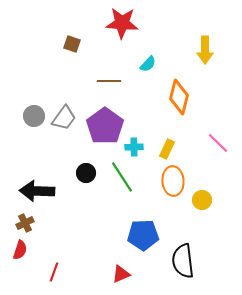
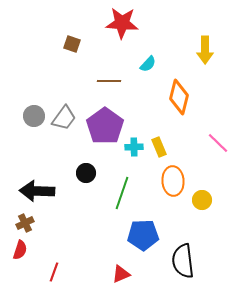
yellow rectangle: moved 8 px left, 2 px up; rotated 48 degrees counterclockwise
green line: moved 16 px down; rotated 52 degrees clockwise
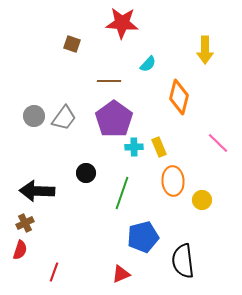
purple pentagon: moved 9 px right, 7 px up
blue pentagon: moved 2 px down; rotated 12 degrees counterclockwise
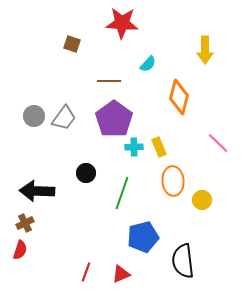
red line: moved 32 px right
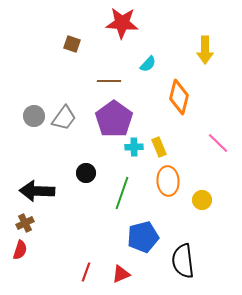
orange ellipse: moved 5 px left
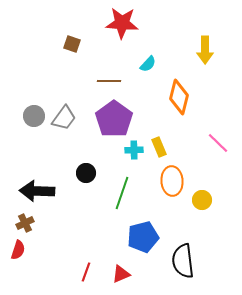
cyan cross: moved 3 px down
orange ellipse: moved 4 px right
red semicircle: moved 2 px left
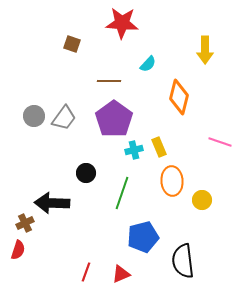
pink line: moved 2 px right, 1 px up; rotated 25 degrees counterclockwise
cyan cross: rotated 12 degrees counterclockwise
black arrow: moved 15 px right, 12 px down
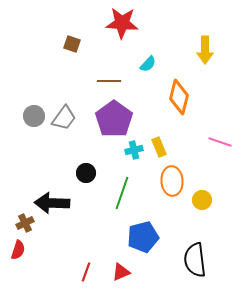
black semicircle: moved 12 px right, 1 px up
red triangle: moved 2 px up
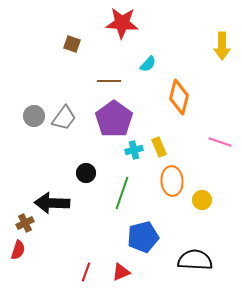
yellow arrow: moved 17 px right, 4 px up
black semicircle: rotated 100 degrees clockwise
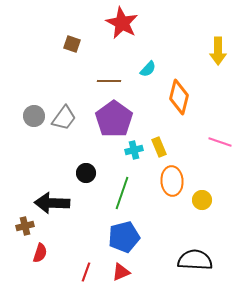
red star: rotated 24 degrees clockwise
yellow arrow: moved 4 px left, 5 px down
cyan semicircle: moved 5 px down
brown cross: moved 3 px down; rotated 12 degrees clockwise
blue pentagon: moved 19 px left
red semicircle: moved 22 px right, 3 px down
